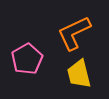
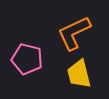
pink pentagon: rotated 28 degrees counterclockwise
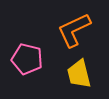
orange L-shape: moved 3 px up
